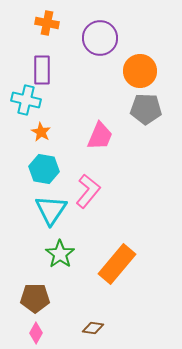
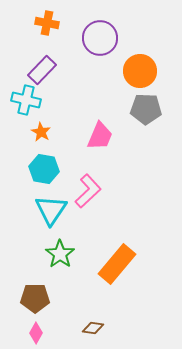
purple rectangle: rotated 44 degrees clockwise
pink L-shape: rotated 8 degrees clockwise
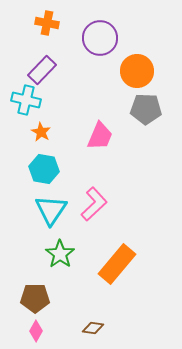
orange circle: moved 3 px left
pink L-shape: moved 6 px right, 13 px down
pink diamond: moved 2 px up
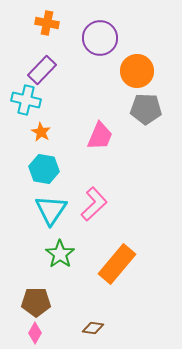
brown pentagon: moved 1 px right, 4 px down
pink diamond: moved 1 px left, 2 px down
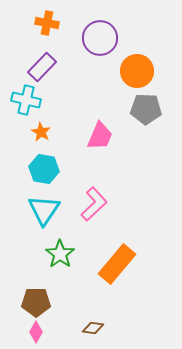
purple rectangle: moved 3 px up
cyan triangle: moved 7 px left
pink diamond: moved 1 px right, 1 px up
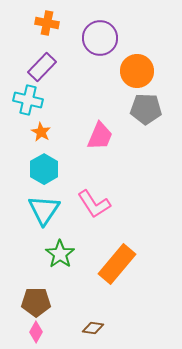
cyan cross: moved 2 px right
cyan hexagon: rotated 20 degrees clockwise
pink L-shape: rotated 100 degrees clockwise
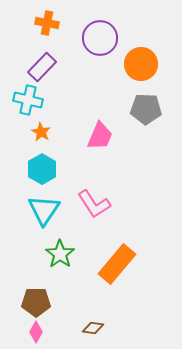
orange circle: moved 4 px right, 7 px up
cyan hexagon: moved 2 px left
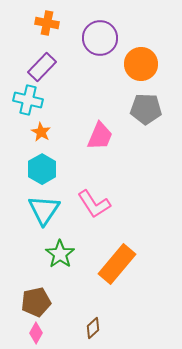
brown pentagon: rotated 12 degrees counterclockwise
brown diamond: rotated 50 degrees counterclockwise
pink diamond: moved 1 px down
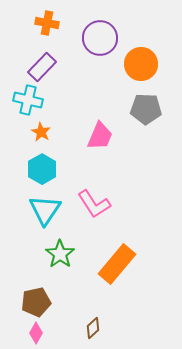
cyan triangle: moved 1 px right
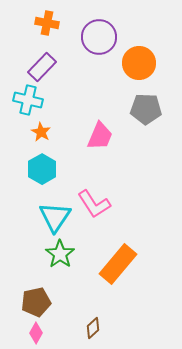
purple circle: moved 1 px left, 1 px up
orange circle: moved 2 px left, 1 px up
cyan triangle: moved 10 px right, 7 px down
orange rectangle: moved 1 px right
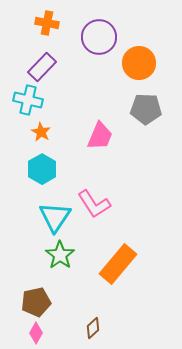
green star: moved 1 px down
